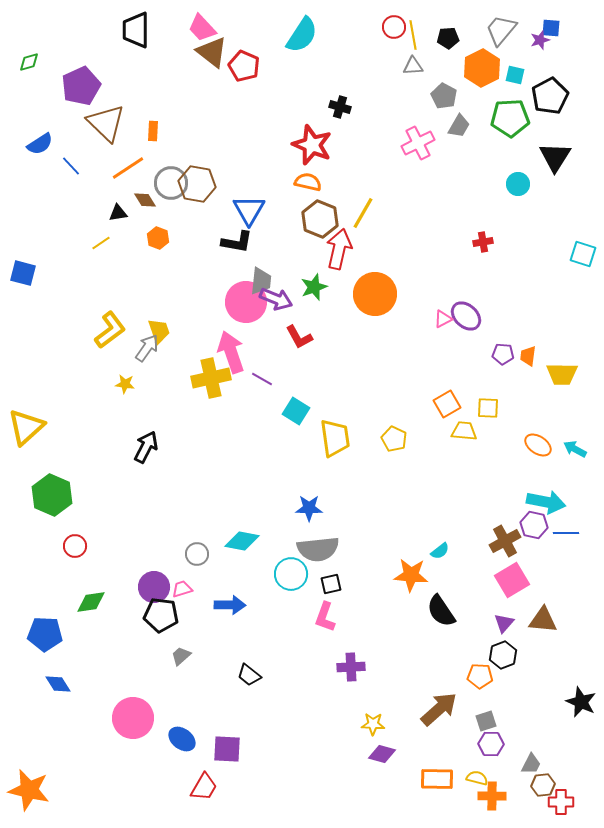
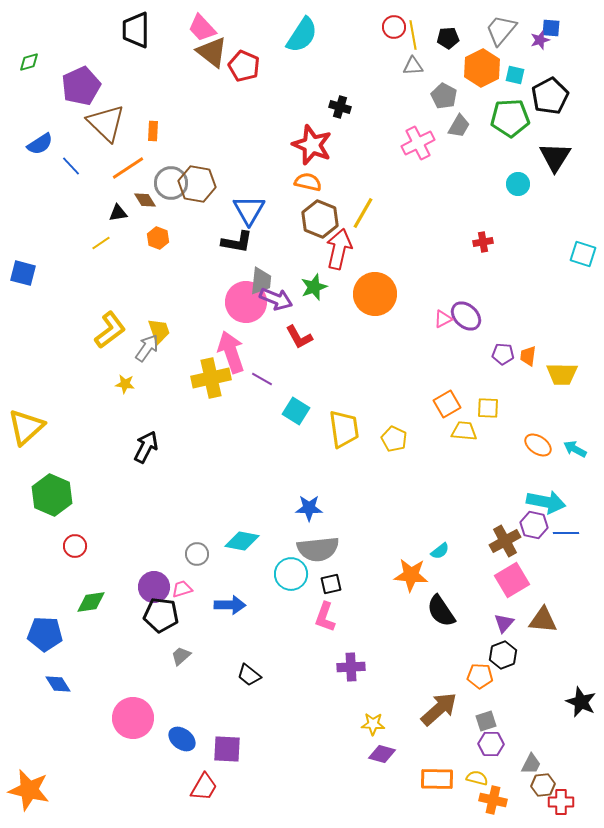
yellow trapezoid at (335, 438): moved 9 px right, 9 px up
orange cross at (492, 796): moved 1 px right, 4 px down; rotated 12 degrees clockwise
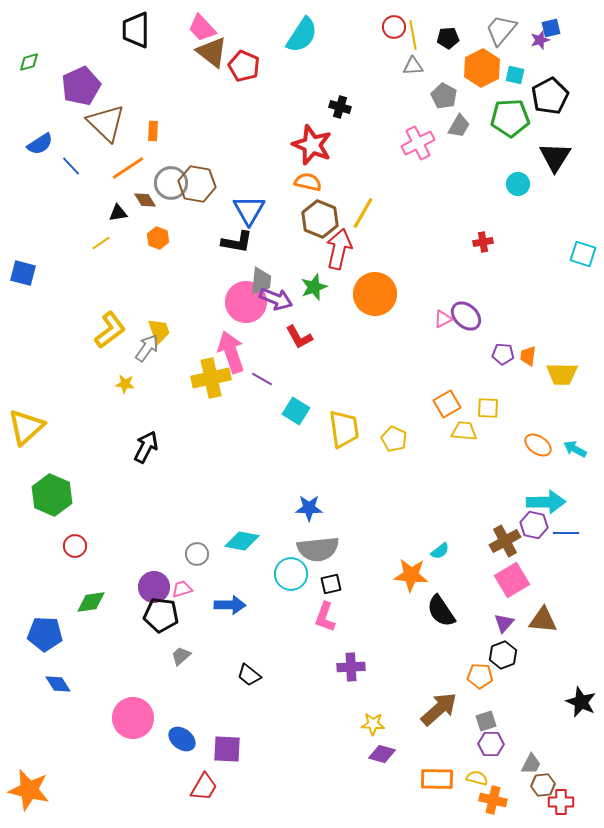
blue square at (551, 28): rotated 18 degrees counterclockwise
cyan arrow at (546, 502): rotated 12 degrees counterclockwise
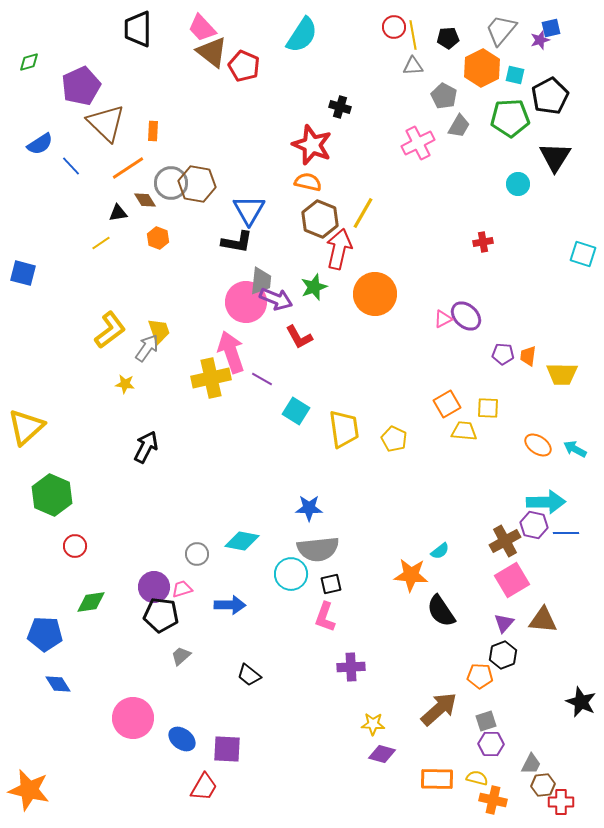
black trapezoid at (136, 30): moved 2 px right, 1 px up
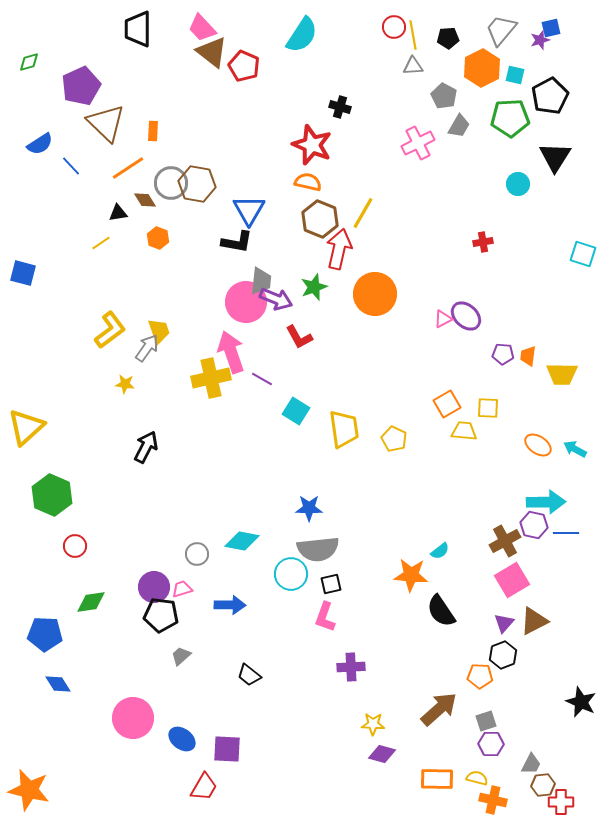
brown triangle at (543, 620): moved 9 px left, 1 px down; rotated 32 degrees counterclockwise
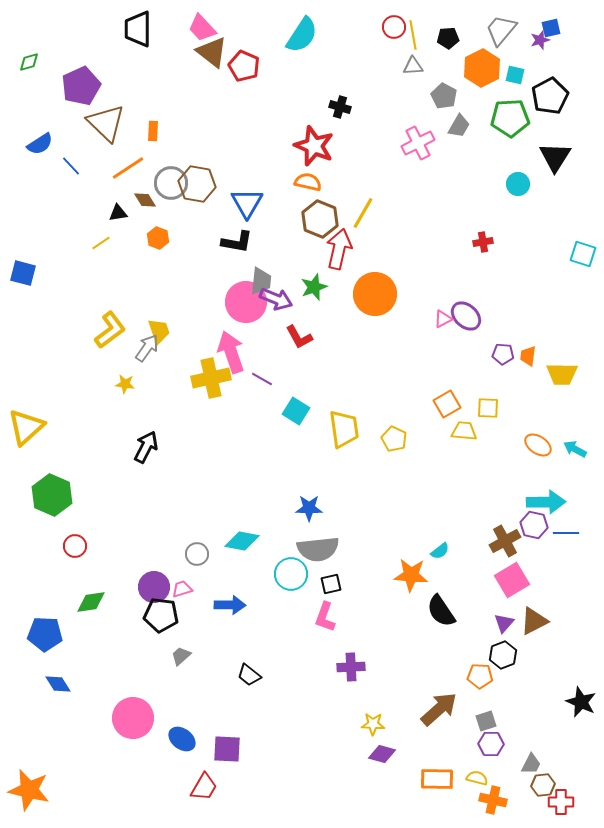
red star at (312, 145): moved 2 px right, 1 px down
blue triangle at (249, 210): moved 2 px left, 7 px up
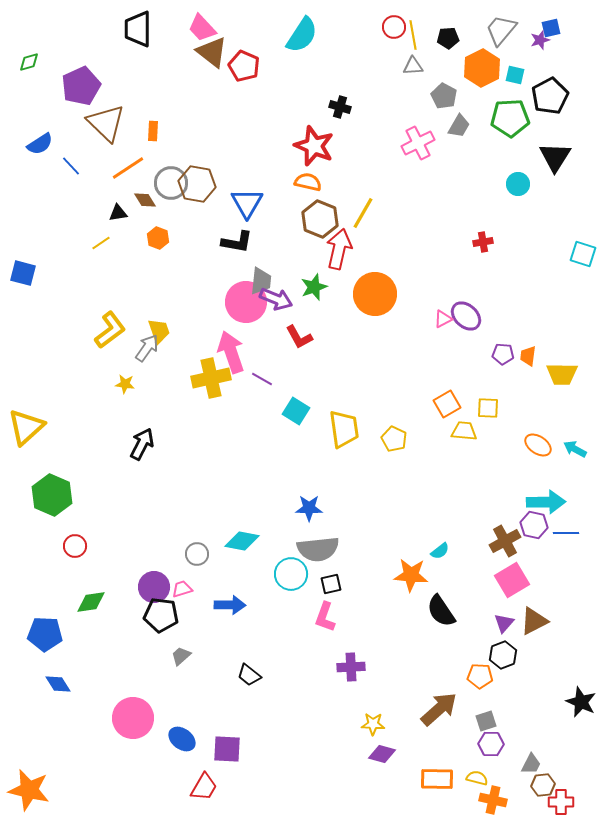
black arrow at (146, 447): moved 4 px left, 3 px up
